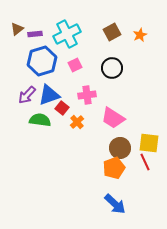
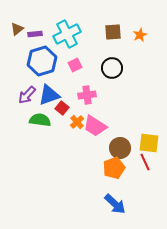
brown square: moved 1 px right; rotated 24 degrees clockwise
pink trapezoid: moved 18 px left, 8 px down
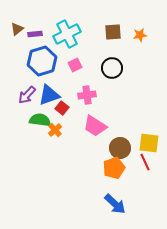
orange star: rotated 16 degrees clockwise
orange cross: moved 22 px left, 8 px down
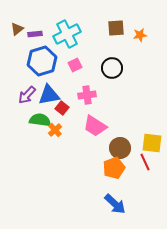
brown square: moved 3 px right, 4 px up
blue triangle: rotated 10 degrees clockwise
yellow square: moved 3 px right
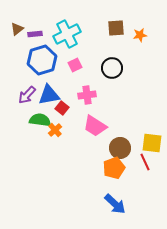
blue hexagon: moved 1 px up
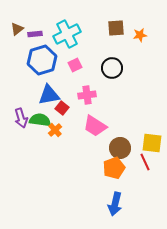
purple arrow: moved 6 px left, 23 px down; rotated 60 degrees counterclockwise
blue arrow: rotated 60 degrees clockwise
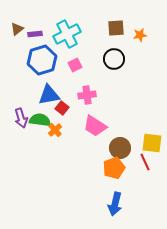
black circle: moved 2 px right, 9 px up
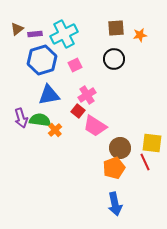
cyan cross: moved 3 px left
pink cross: rotated 24 degrees counterclockwise
red square: moved 16 px right, 3 px down
blue arrow: rotated 25 degrees counterclockwise
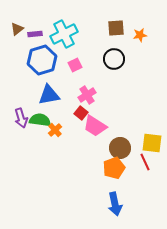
red square: moved 3 px right, 2 px down
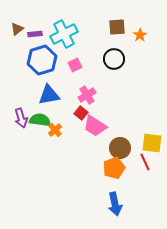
brown square: moved 1 px right, 1 px up
orange star: rotated 24 degrees counterclockwise
